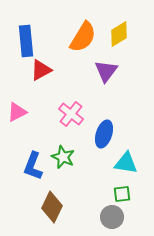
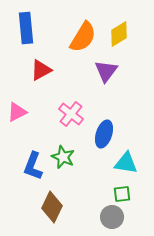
blue rectangle: moved 13 px up
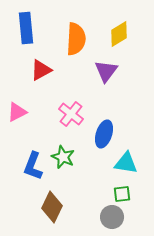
orange semicircle: moved 7 px left, 2 px down; rotated 28 degrees counterclockwise
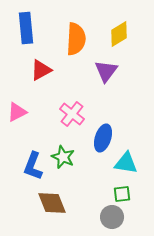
pink cross: moved 1 px right
blue ellipse: moved 1 px left, 4 px down
brown diamond: moved 4 px up; rotated 48 degrees counterclockwise
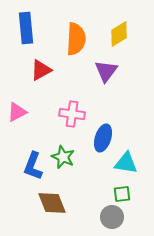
pink cross: rotated 30 degrees counterclockwise
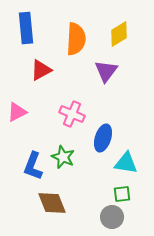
pink cross: rotated 15 degrees clockwise
